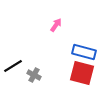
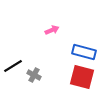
pink arrow: moved 4 px left, 5 px down; rotated 32 degrees clockwise
red square: moved 4 px down
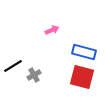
gray cross: rotated 32 degrees clockwise
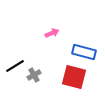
pink arrow: moved 3 px down
black line: moved 2 px right
red square: moved 8 px left
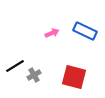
blue rectangle: moved 1 px right, 21 px up; rotated 10 degrees clockwise
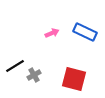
blue rectangle: moved 1 px down
red square: moved 2 px down
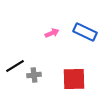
gray cross: rotated 24 degrees clockwise
red square: rotated 15 degrees counterclockwise
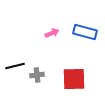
blue rectangle: rotated 10 degrees counterclockwise
black line: rotated 18 degrees clockwise
gray cross: moved 3 px right
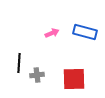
black line: moved 4 px right, 3 px up; rotated 72 degrees counterclockwise
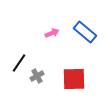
blue rectangle: rotated 25 degrees clockwise
black line: rotated 30 degrees clockwise
gray cross: moved 1 px down; rotated 24 degrees counterclockwise
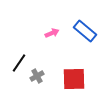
blue rectangle: moved 1 px up
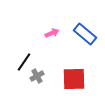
blue rectangle: moved 3 px down
black line: moved 5 px right, 1 px up
